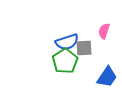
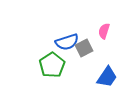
gray square: rotated 24 degrees counterclockwise
green pentagon: moved 13 px left, 4 px down
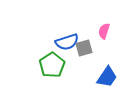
gray square: rotated 12 degrees clockwise
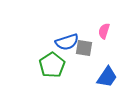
gray square: rotated 24 degrees clockwise
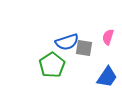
pink semicircle: moved 4 px right, 6 px down
